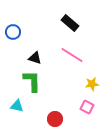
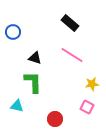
green L-shape: moved 1 px right, 1 px down
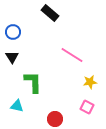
black rectangle: moved 20 px left, 10 px up
black triangle: moved 23 px left, 1 px up; rotated 40 degrees clockwise
yellow star: moved 2 px left, 2 px up
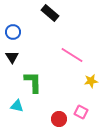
yellow star: moved 1 px right, 1 px up
pink square: moved 6 px left, 5 px down
red circle: moved 4 px right
